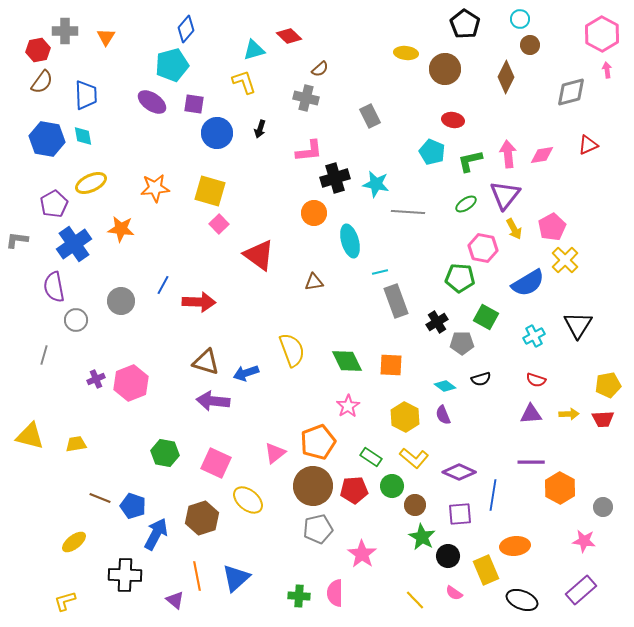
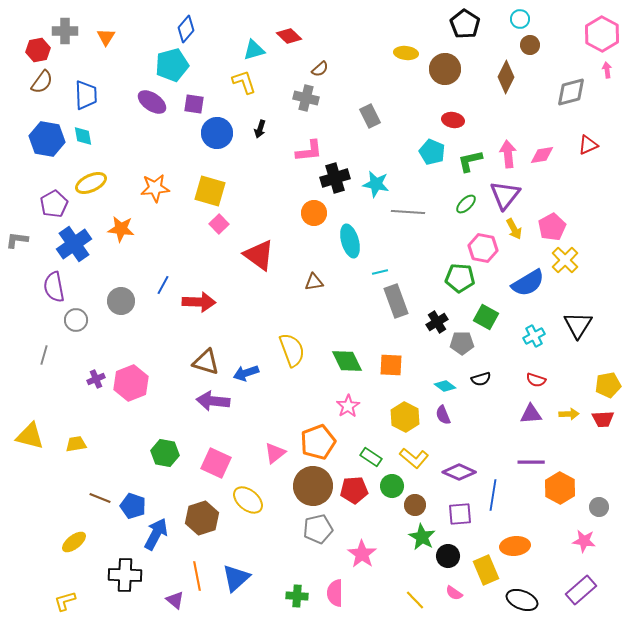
green ellipse at (466, 204): rotated 10 degrees counterclockwise
gray circle at (603, 507): moved 4 px left
green cross at (299, 596): moved 2 px left
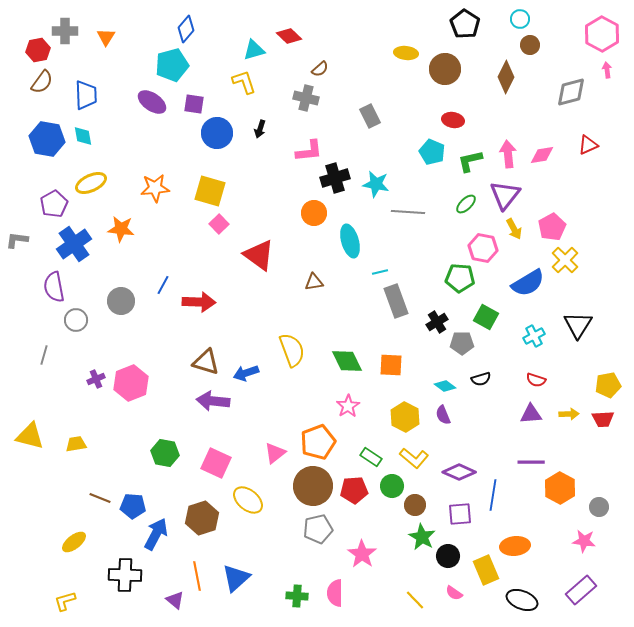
blue pentagon at (133, 506): rotated 15 degrees counterclockwise
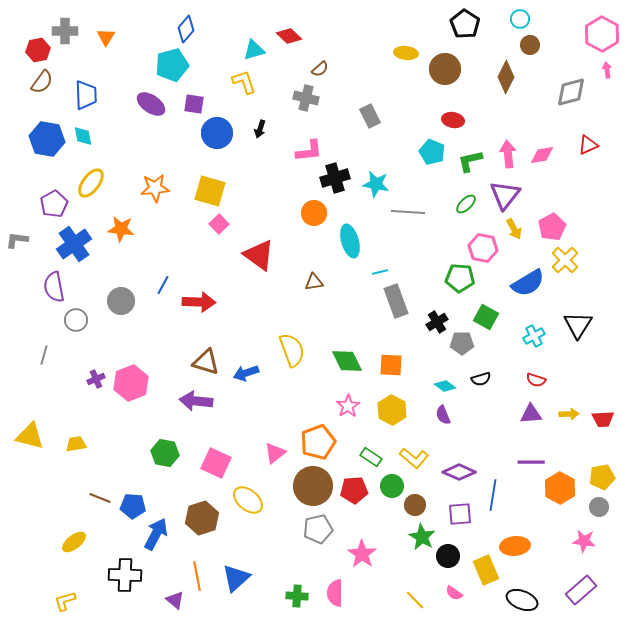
purple ellipse at (152, 102): moved 1 px left, 2 px down
yellow ellipse at (91, 183): rotated 28 degrees counterclockwise
yellow pentagon at (608, 385): moved 6 px left, 92 px down
purple arrow at (213, 401): moved 17 px left
yellow hexagon at (405, 417): moved 13 px left, 7 px up
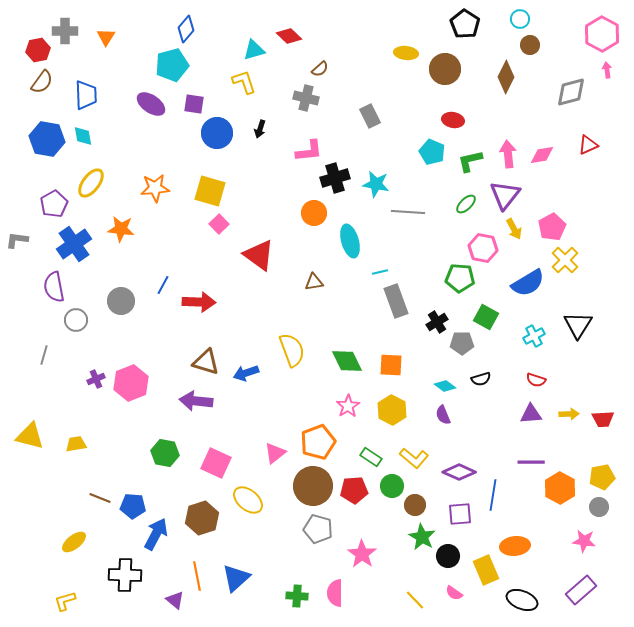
gray pentagon at (318, 529): rotated 28 degrees clockwise
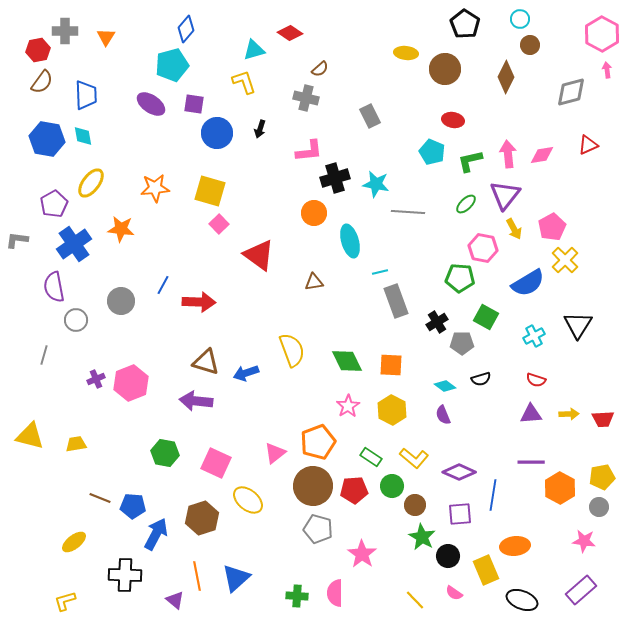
red diamond at (289, 36): moved 1 px right, 3 px up; rotated 10 degrees counterclockwise
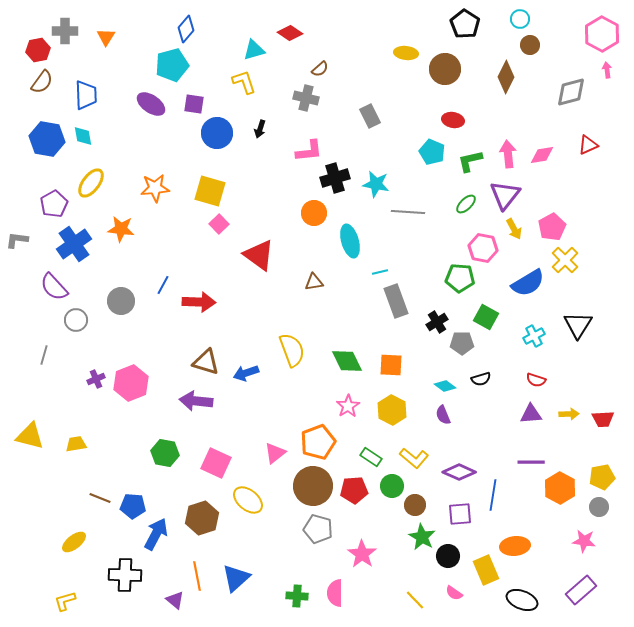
purple semicircle at (54, 287): rotated 32 degrees counterclockwise
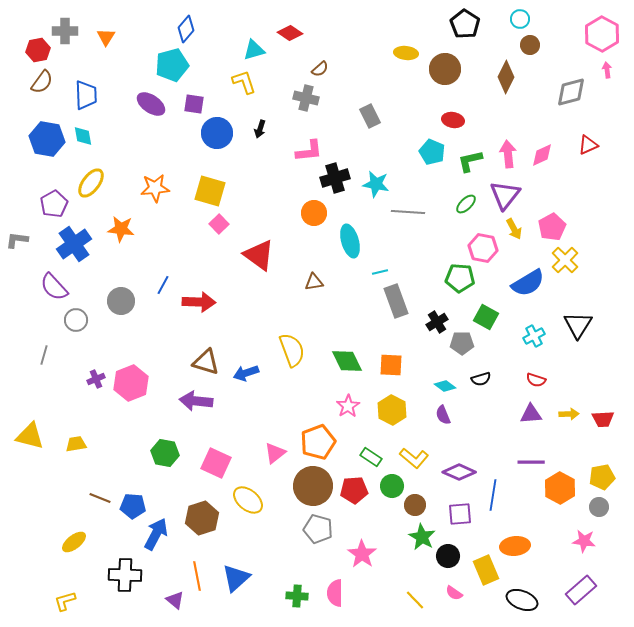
pink diamond at (542, 155): rotated 15 degrees counterclockwise
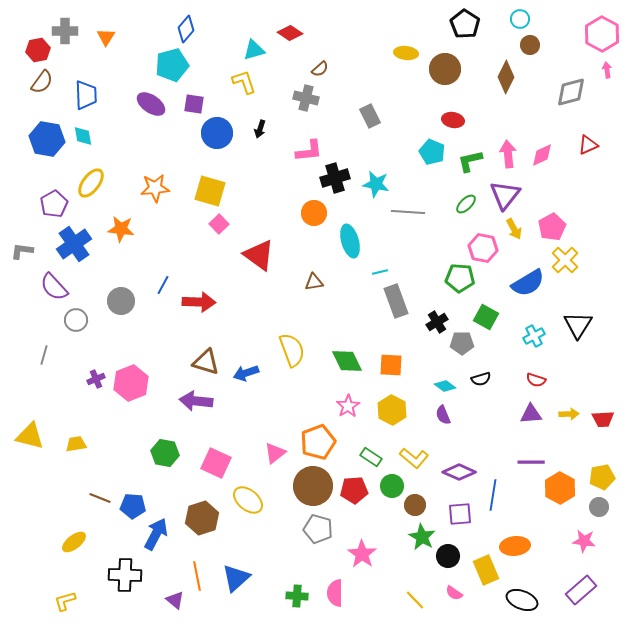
gray L-shape at (17, 240): moved 5 px right, 11 px down
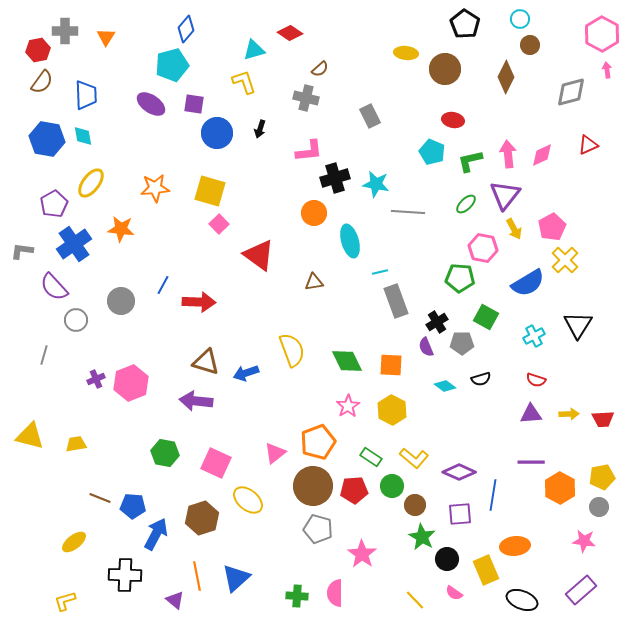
purple semicircle at (443, 415): moved 17 px left, 68 px up
black circle at (448, 556): moved 1 px left, 3 px down
